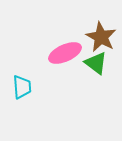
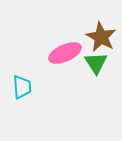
green triangle: rotated 20 degrees clockwise
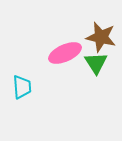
brown star: rotated 16 degrees counterclockwise
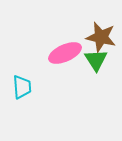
green triangle: moved 3 px up
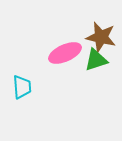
green triangle: rotated 45 degrees clockwise
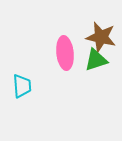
pink ellipse: rotated 72 degrees counterclockwise
cyan trapezoid: moved 1 px up
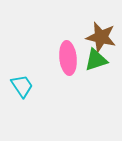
pink ellipse: moved 3 px right, 5 px down
cyan trapezoid: rotated 30 degrees counterclockwise
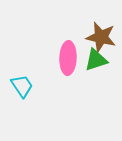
pink ellipse: rotated 8 degrees clockwise
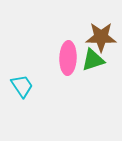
brown star: rotated 12 degrees counterclockwise
green triangle: moved 3 px left
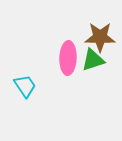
brown star: moved 1 px left
cyan trapezoid: moved 3 px right
